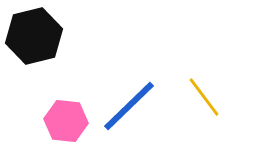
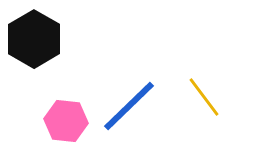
black hexagon: moved 3 px down; rotated 16 degrees counterclockwise
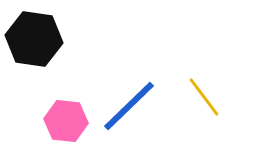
black hexagon: rotated 22 degrees counterclockwise
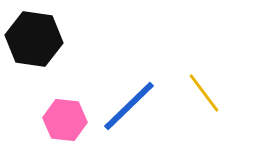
yellow line: moved 4 px up
pink hexagon: moved 1 px left, 1 px up
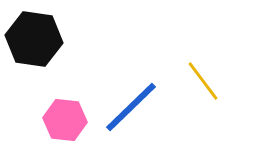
yellow line: moved 1 px left, 12 px up
blue line: moved 2 px right, 1 px down
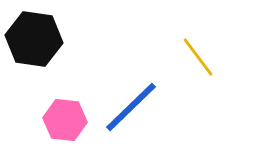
yellow line: moved 5 px left, 24 px up
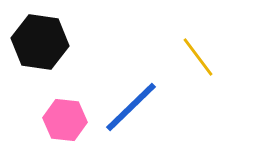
black hexagon: moved 6 px right, 3 px down
